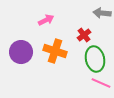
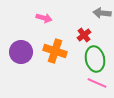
pink arrow: moved 2 px left, 2 px up; rotated 42 degrees clockwise
pink line: moved 4 px left
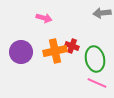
gray arrow: rotated 12 degrees counterclockwise
red cross: moved 12 px left, 11 px down; rotated 32 degrees counterclockwise
orange cross: rotated 30 degrees counterclockwise
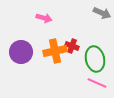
gray arrow: rotated 150 degrees counterclockwise
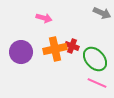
orange cross: moved 2 px up
green ellipse: rotated 30 degrees counterclockwise
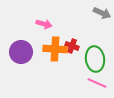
pink arrow: moved 6 px down
orange cross: rotated 15 degrees clockwise
green ellipse: rotated 35 degrees clockwise
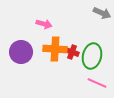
red cross: moved 6 px down
green ellipse: moved 3 px left, 3 px up; rotated 20 degrees clockwise
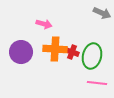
pink line: rotated 18 degrees counterclockwise
